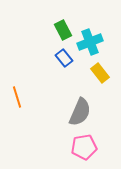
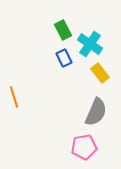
cyan cross: moved 2 px down; rotated 35 degrees counterclockwise
blue rectangle: rotated 12 degrees clockwise
orange line: moved 3 px left
gray semicircle: moved 16 px right
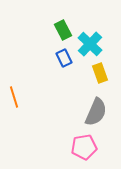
cyan cross: rotated 10 degrees clockwise
yellow rectangle: rotated 18 degrees clockwise
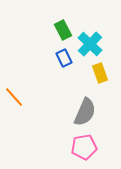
orange line: rotated 25 degrees counterclockwise
gray semicircle: moved 11 px left
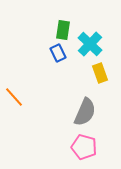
green rectangle: rotated 36 degrees clockwise
blue rectangle: moved 6 px left, 5 px up
pink pentagon: rotated 25 degrees clockwise
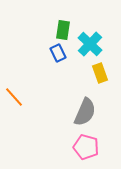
pink pentagon: moved 2 px right
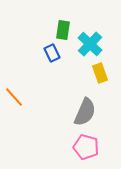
blue rectangle: moved 6 px left
